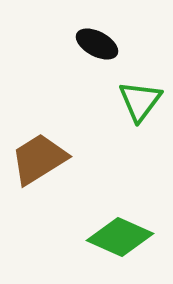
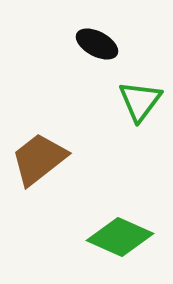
brown trapezoid: rotated 6 degrees counterclockwise
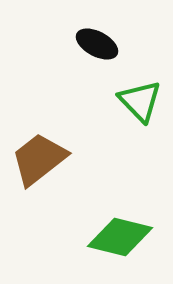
green triangle: rotated 21 degrees counterclockwise
green diamond: rotated 10 degrees counterclockwise
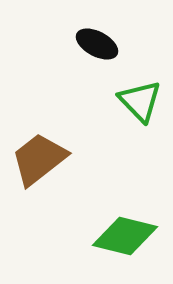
green diamond: moved 5 px right, 1 px up
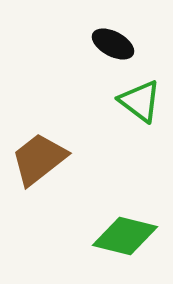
black ellipse: moved 16 px right
green triangle: rotated 9 degrees counterclockwise
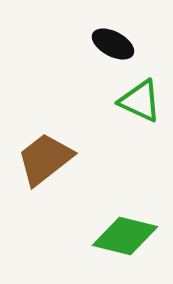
green triangle: rotated 12 degrees counterclockwise
brown trapezoid: moved 6 px right
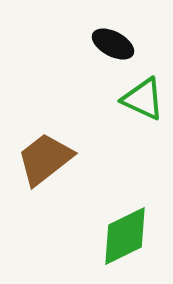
green triangle: moved 3 px right, 2 px up
green diamond: rotated 40 degrees counterclockwise
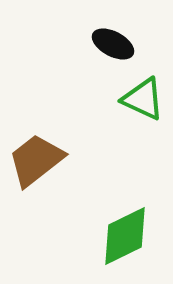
brown trapezoid: moved 9 px left, 1 px down
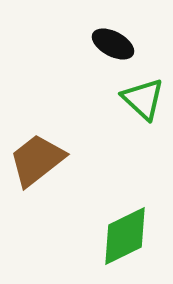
green triangle: rotated 18 degrees clockwise
brown trapezoid: moved 1 px right
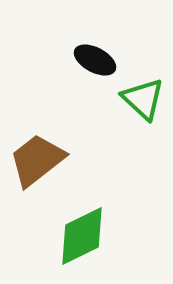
black ellipse: moved 18 px left, 16 px down
green diamond: moved 43 px left
